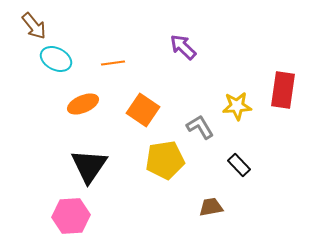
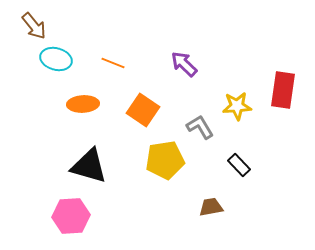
purple arrow: moved 1 px right, 17 px down
cyan ellipse: rotated 12 degrees counterclockwise
orange line: rotated 30 degrees clockwise
orange ellipse: rotated 20 degrees clockwise
black triangle: rotated 48 degrees counterclockwise
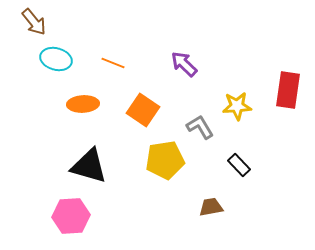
brown arrow: moved 4 px up
red rectangle: moved 5 px right
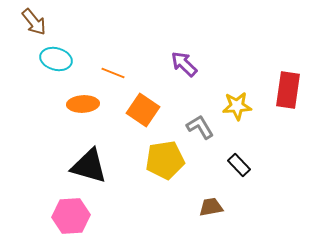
orange line: moved 10 px down
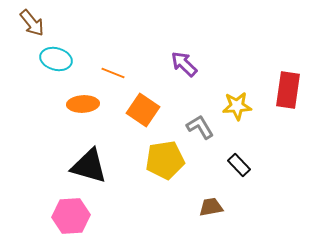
brown arrow: moved 2 px left, 1 px down
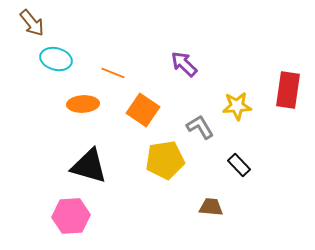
brown trapezoid: rotated 15 degrees clockwise
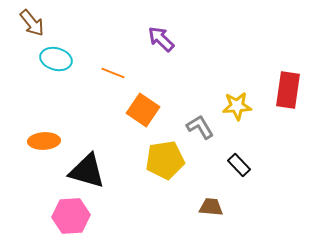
purple arrow: moved 23 px left, 25 px up
orange ellipse: moved 39 px left, 37 px down
black triangle: moved 2 px left, 5 px down
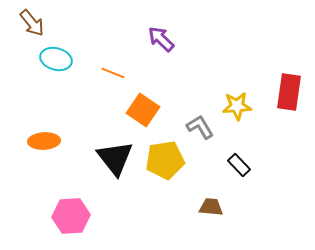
red rectangle: moved 1 px right, 2 px down
black triangle: moved 28 px right, 13 px up; rotated 36 degrees clockwise
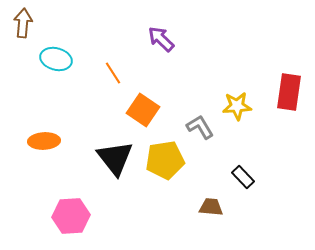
brown arrow: moved 9 px left; rotated 136 degrees counterclockwise
orange line: rotated 35 degrees clockwise
black rectangle: moved 4 px right, 12 px down
